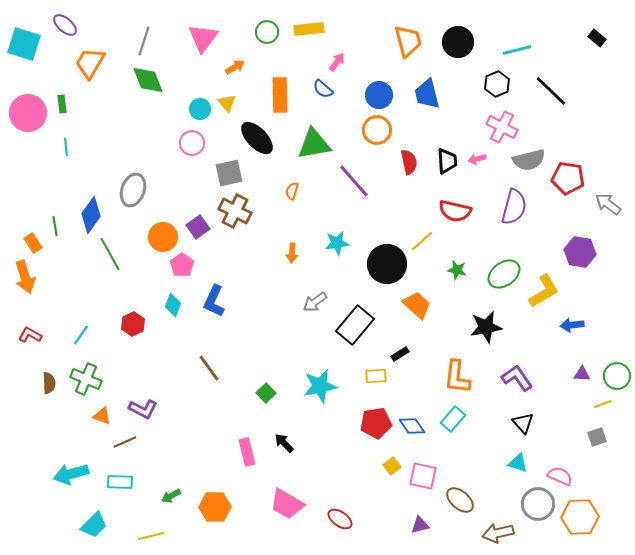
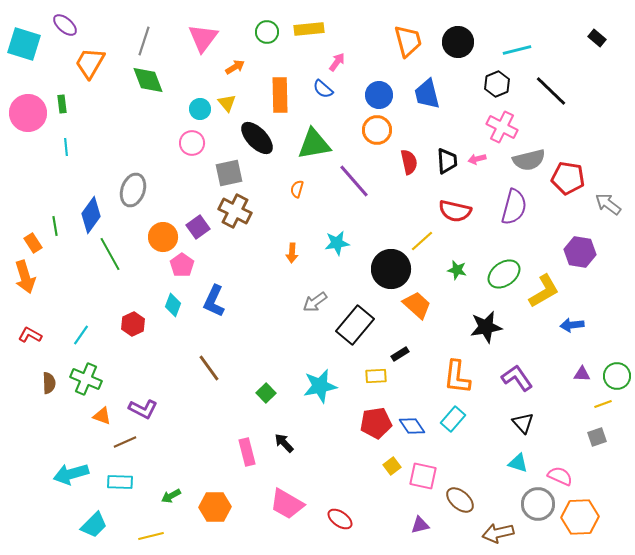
orange semicircle at (292, 191): moved 5 px right, 2 px up
black circle at (387, 264): moved 4 px right, 5 px down
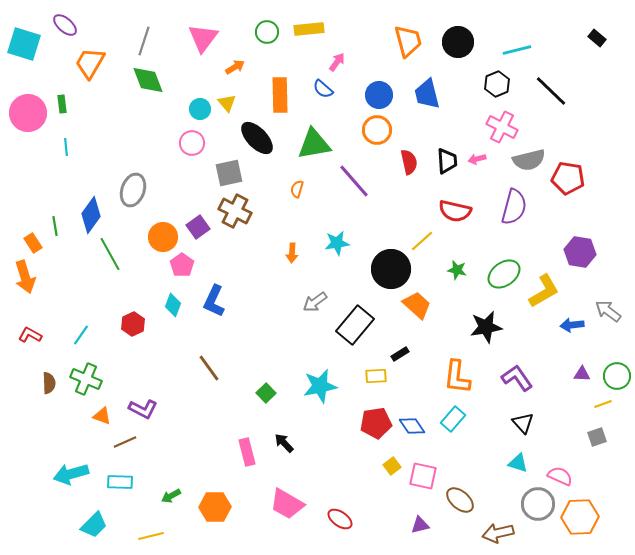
gray arrow at (608, 204): moved 107 px down
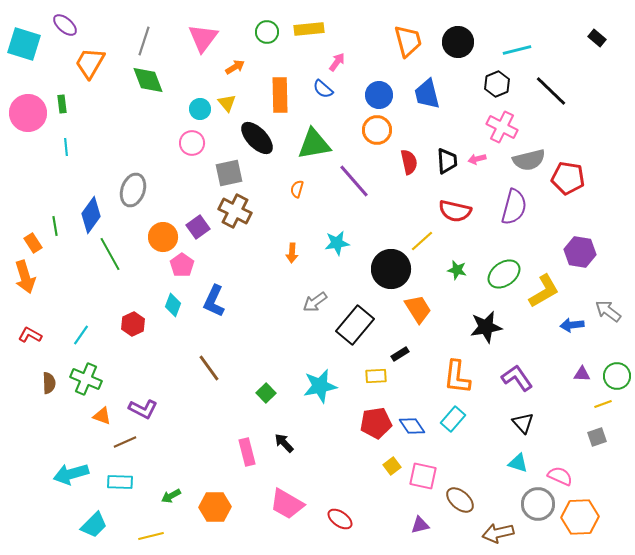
orange trapezoid at (417, 305): moved 1 px right, 4 px down; rotated 16 degrees clockwise
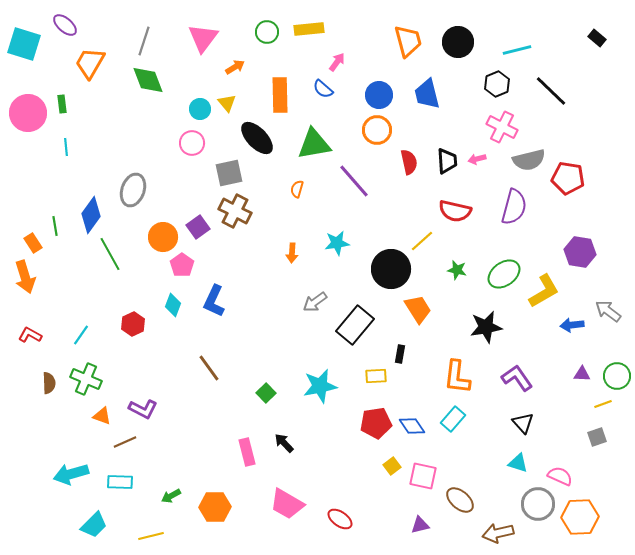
black rectangle at (400, 354): rotated 48 degrees counterclockwise
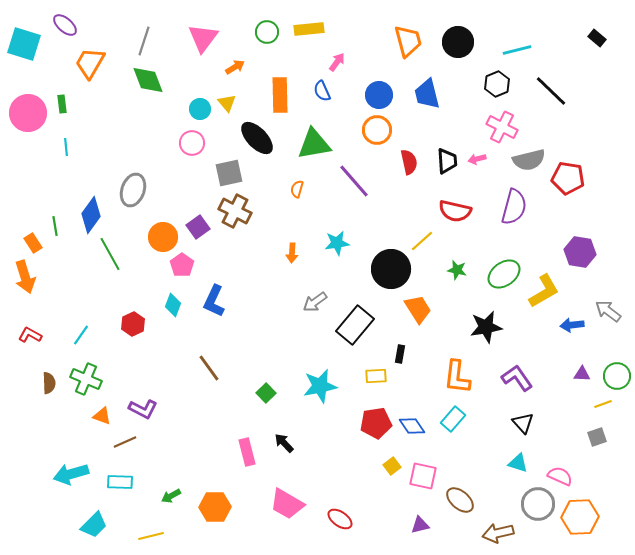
blue semicircle at (323, 89): moved 1 px left, 2 px down; rotated 25 degrees clockwise
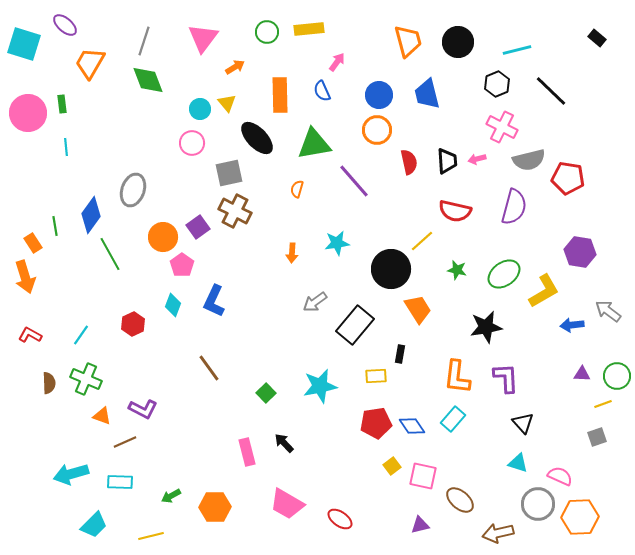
purple L-shape at (517, 378): moved 11 px left; rotated 32 degrees clockwise
